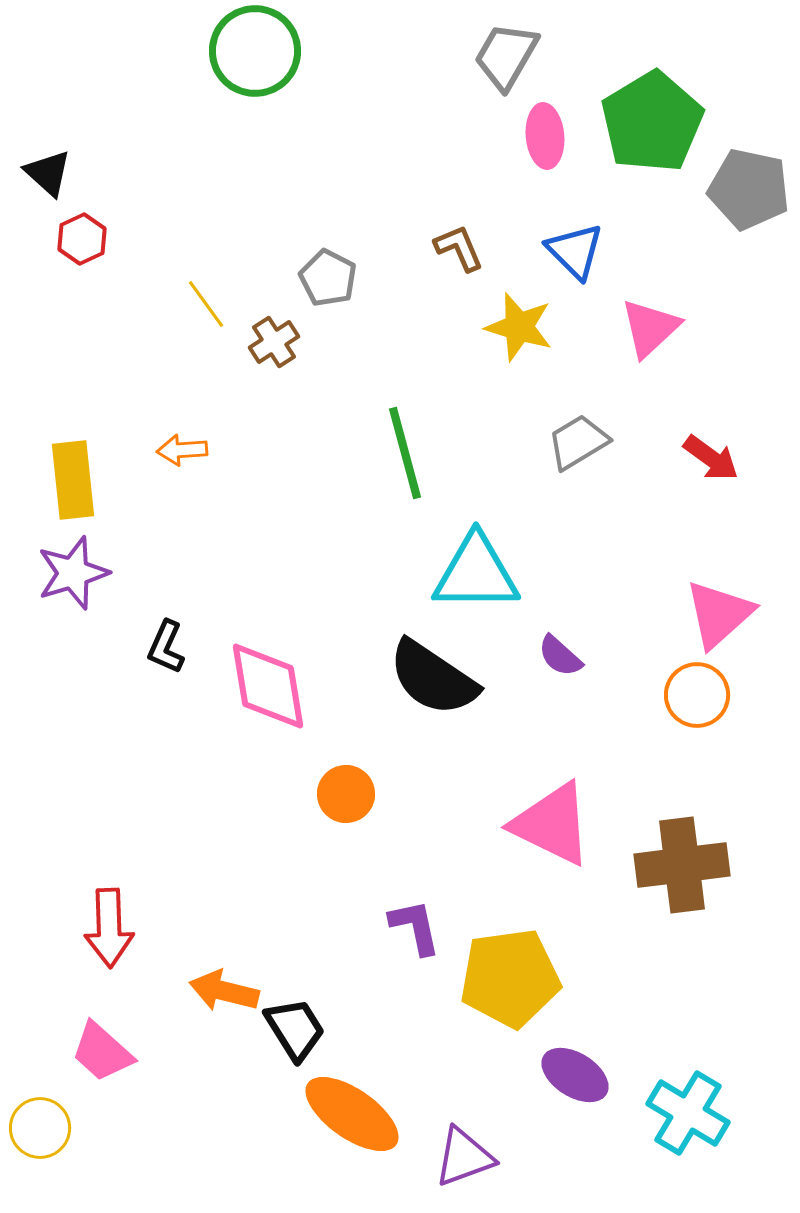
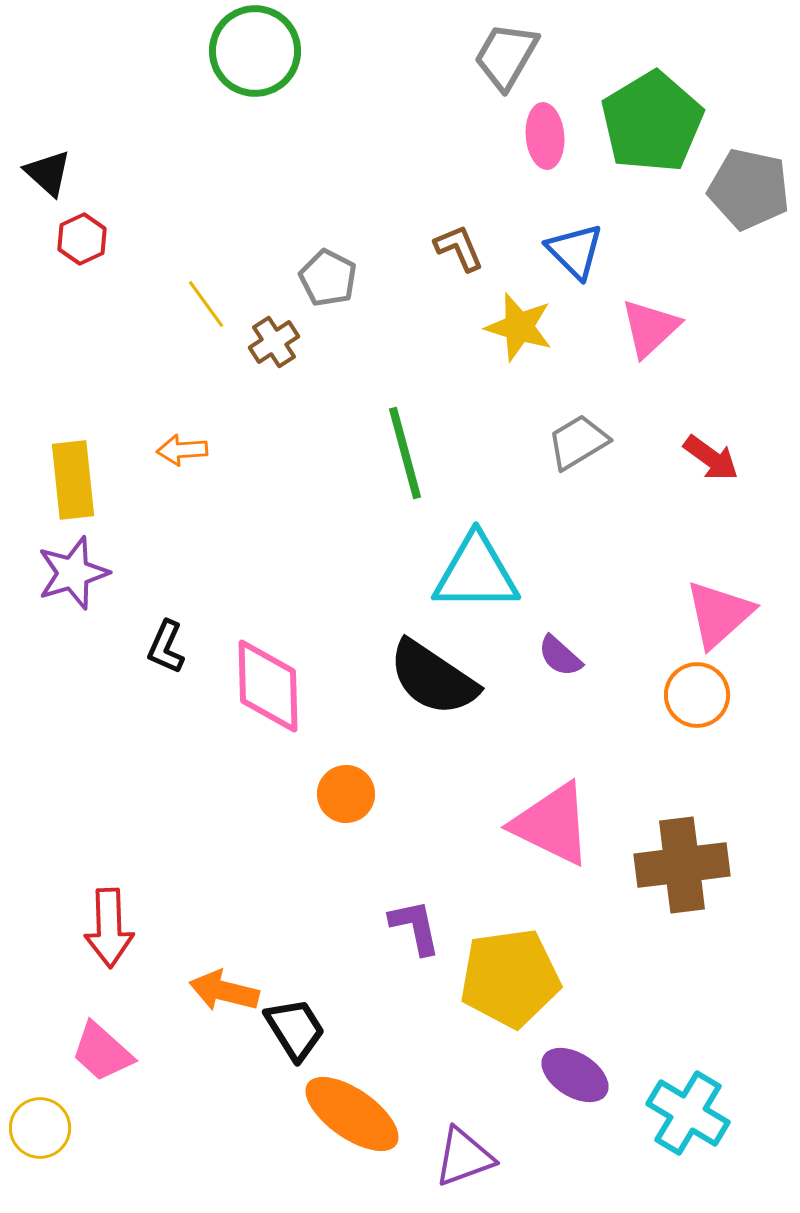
pink diamond at (268, 686): rotated 8 degrees clockwise
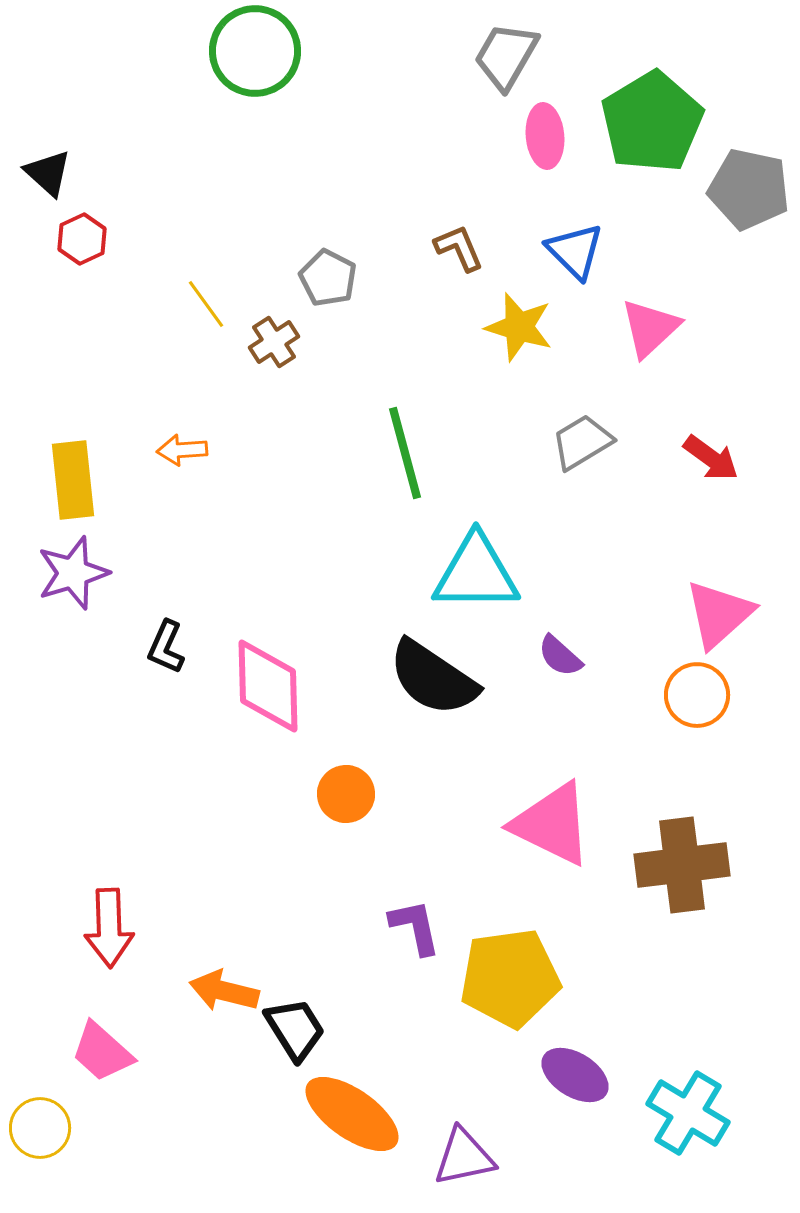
gray trapezoid at (578, 442): moved 4 px right
purple triangle at (464, 1157): rotated 8 degrees clockwise
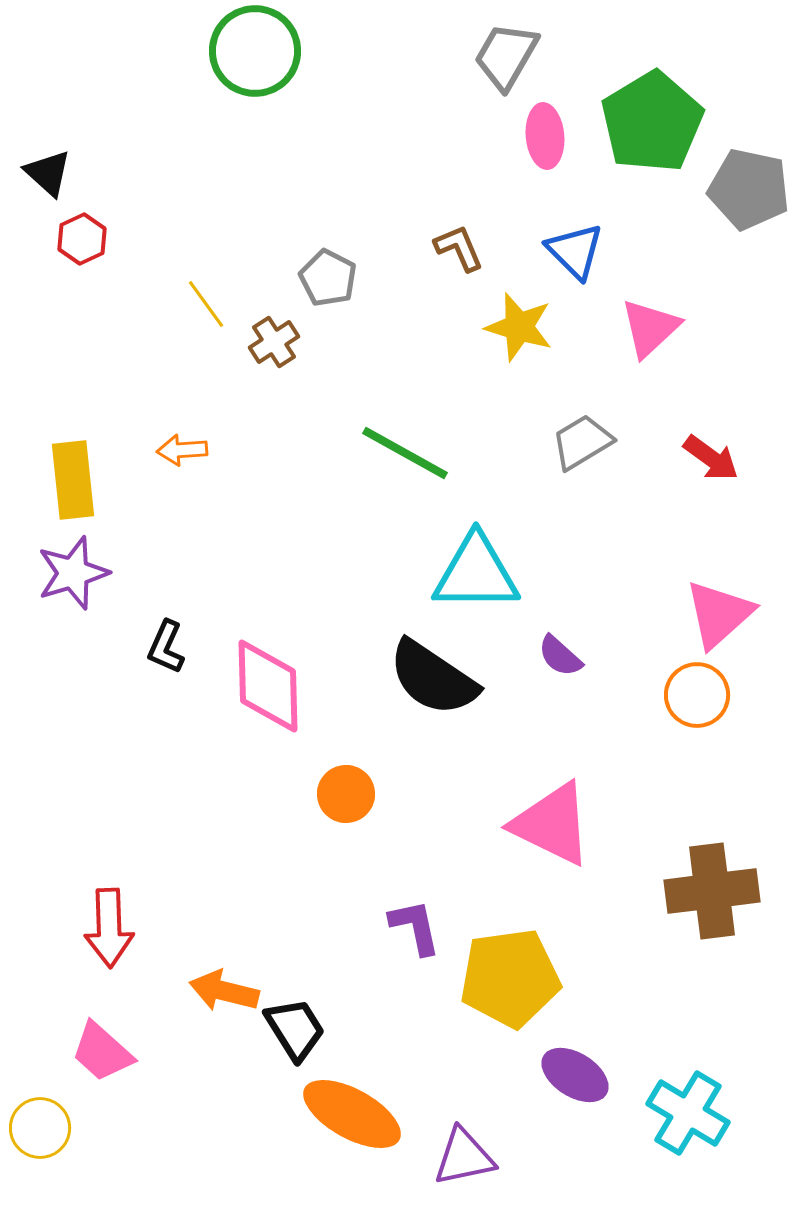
green line at (405, 453): rotated 46 degrees counterclockwise
brown cross at (682, 865): moved 30 px right, 26 px down
orange ellipse at (352, 1114): rotated 6 degrees counterclockwise
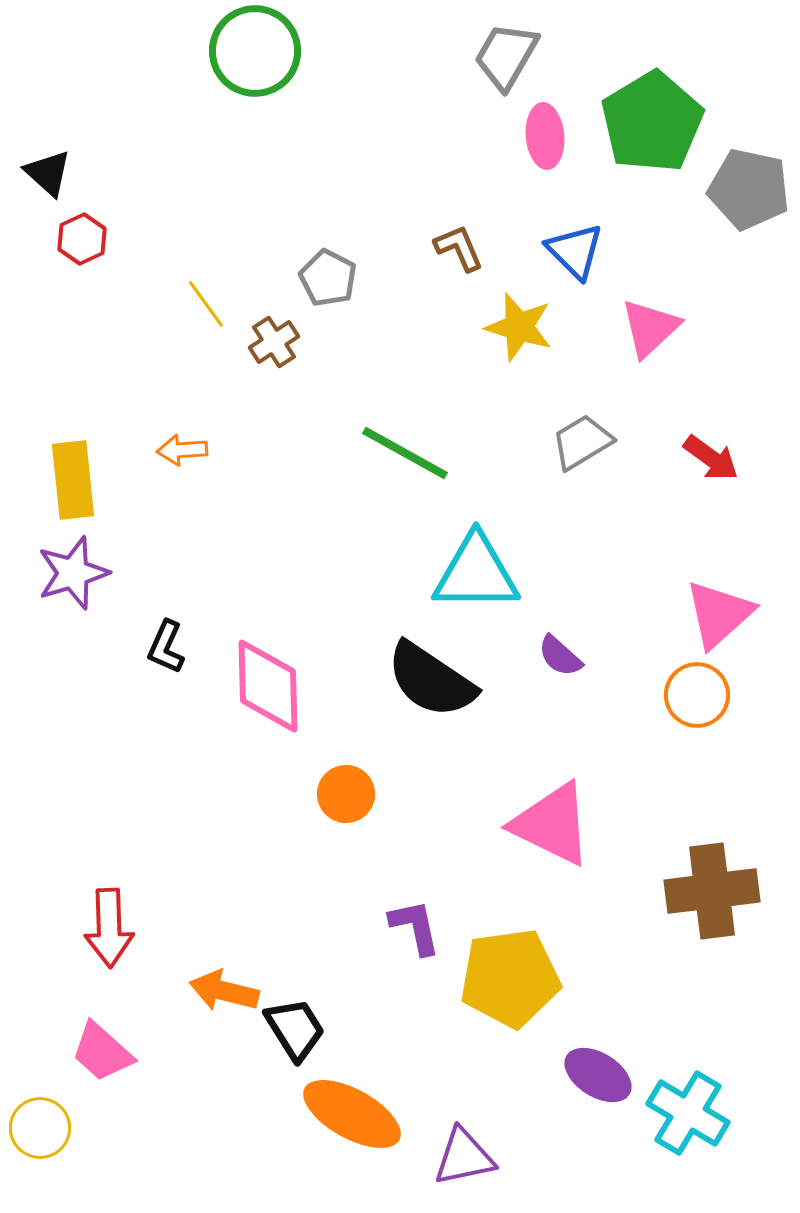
black semicircle at (433, 678): moved 2 px left, 2 px down
purple ellipse at (575, 1075): moved 23 px right
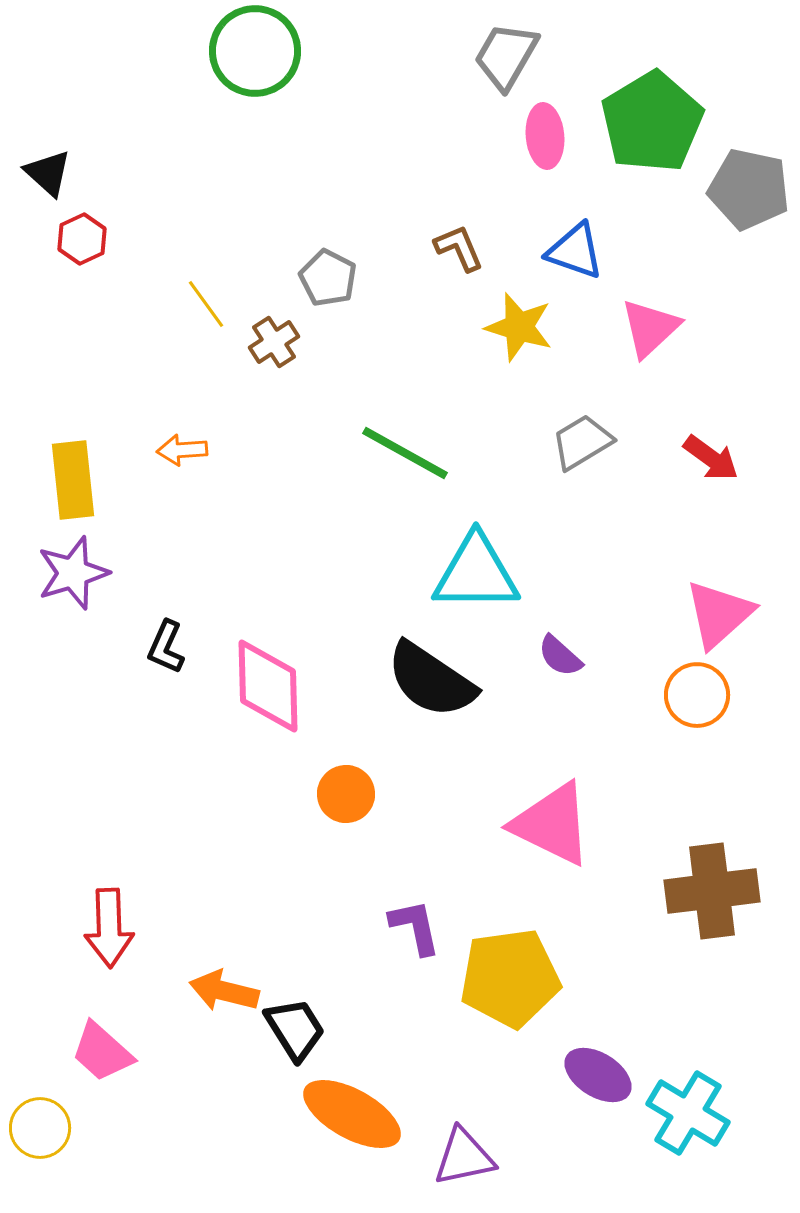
blue triangle at (575, 251): rotated 26 degrees counterclockwise
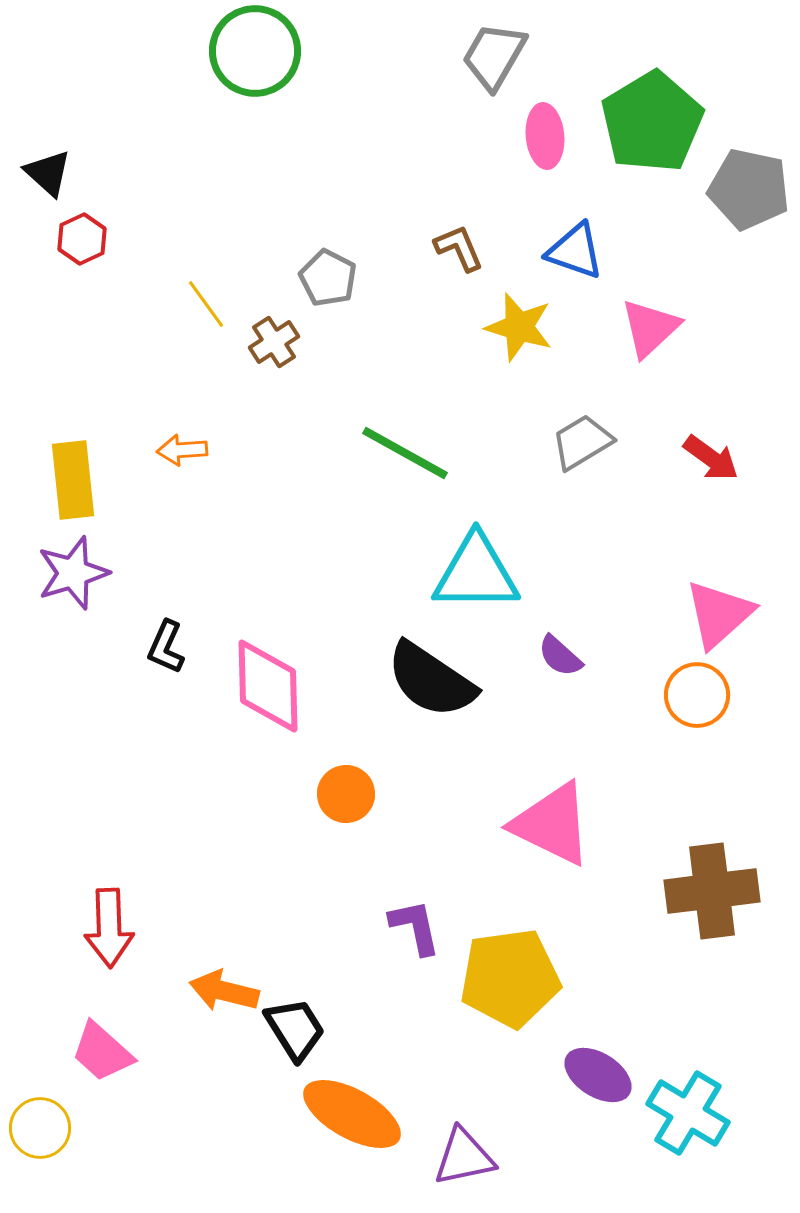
gray trapezoid at (506, 56): moved 12 px left
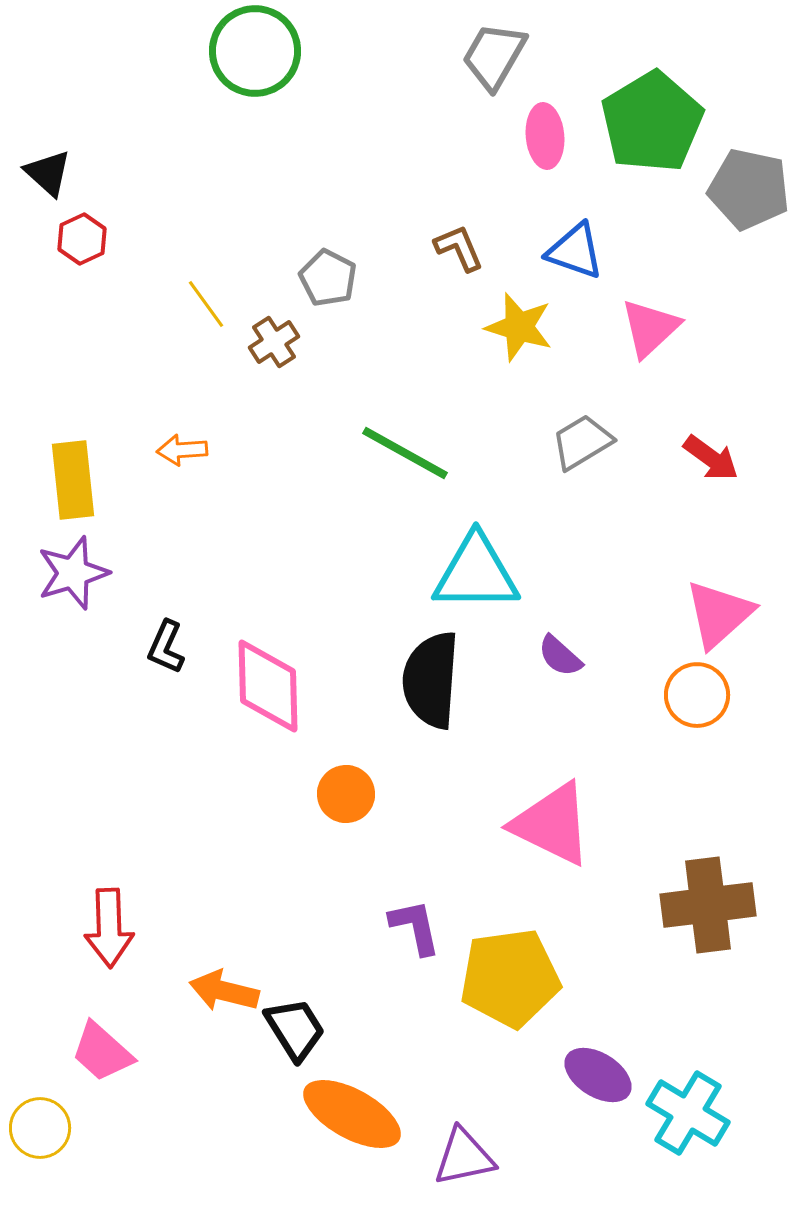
black semicircle at (431, 680): rotated 60 degrees clockwise
brown cross at (712, 891): moved 4 px left, 14 px down
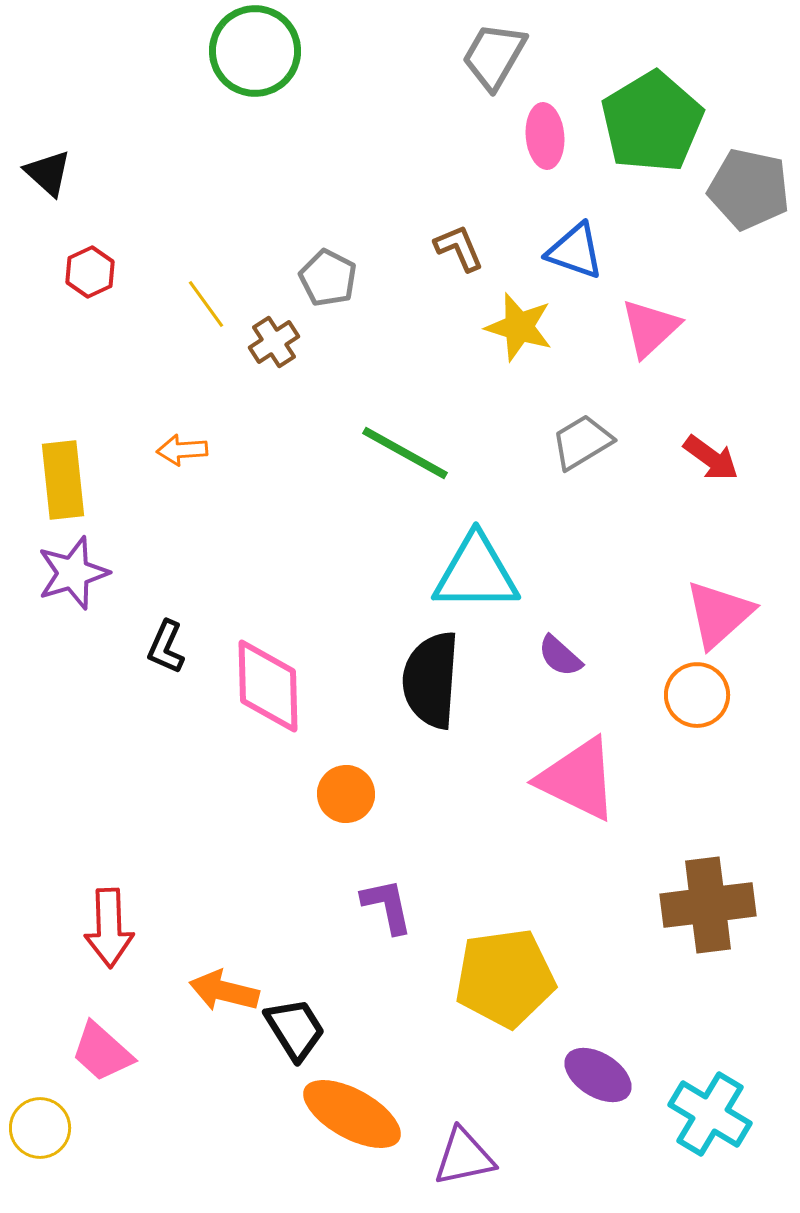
red hexagon at (82, 239): moved 8 px right, 33 px down
yellow rectangle at (73, 480): moved 10 px left
pink triangle at (552, 824): moved 26 px right, 45 px up
purple L-shape at (415, 927): moved 28 px left, 21 px up
yellow pentagon at (510, 978): moved 5 px left
cyan cross at (688, 1113): moved 22 px right, 1 px down
